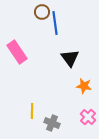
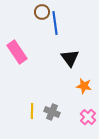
gray cross: moved 11 px up
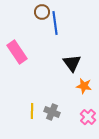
black triangle: moved 2 px right, 5 px down
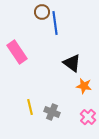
black triangle: rotated 18 degrees counterclockwise
yellow line: moved 2 px left, 4 px up; rotated 14 degrees counterclockwise
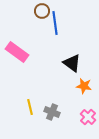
brown circle: moved 1 px up
pink rectangle: rotated 20 degrees counterclockwise
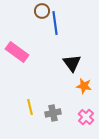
black triangle: rotated 18 degrees clockwise
gray cross: moved 1 px right, 1 px down; rotated 35 degrees counterclockwise
pink cross: moved 2 px left
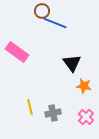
blue line: rotated 60 degrees counterclockwise
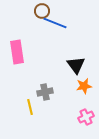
pink rectangle: rotated 45 degrees clockwise
black triangle: moved 4 px right, 2 px down
orange star: rotated 21 degrees counterclockwise
gray cross: moved 8 px left, 21 px up
pink cross: rotated 21 degrees clockwise
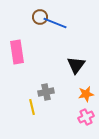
brown circle: moved 2 px left, 6 px down
black triangle: rotated 12 degrees clockwise
orange star: moved 2 px right, 8 px down
gray cross: moved 1 px right
yellow line: moved 2 px right
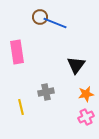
yellow line: moved 11 px left
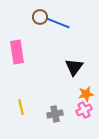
blue line: moved 3 px right
black triangle: moved 2 px left, 2 px down
gray cross: moved 9 px right, 22 px down
pink cross: moved 2 px left, 7 px up
